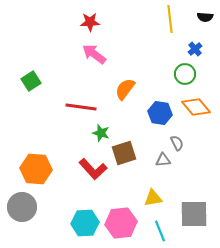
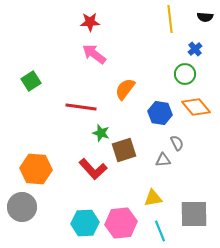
brown square: moved 3 px up
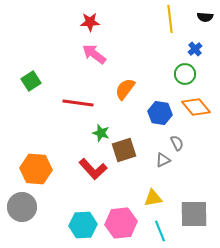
red line: moved 3 px left, 4 px up
gray triangle: rotated 21 degrees counterclockwise
cyan hexagon: moved 2 px left, 2 px down
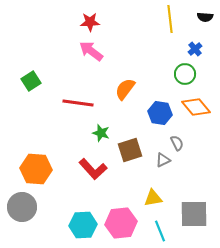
pink arrow: moved 3 px left, 3 px up
brown square: moved 6 px right
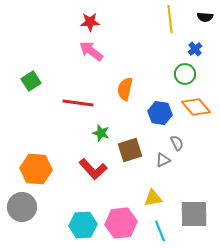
orange semicircle: rotated 25 degrees counterclockwise
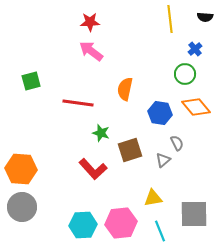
green square: rotated 18 degrees clockwise
gray triangle: rotated 14 degrees counterclockwise
orange hexagon: moved 15 px left
